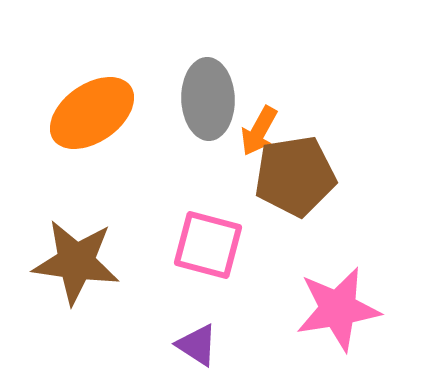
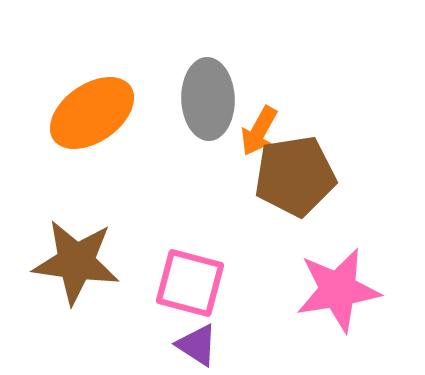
pink square: moved 18 px left, 38 px down
pink star: moved 19 px up
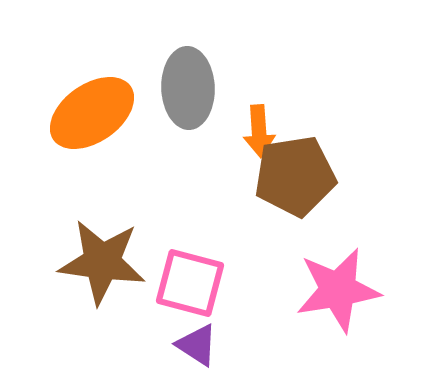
gray ellipse: moved 20 px left, 11 px up
orange arrow: rotated 33 degrees counterclockwise
brown star: moved 26 px right
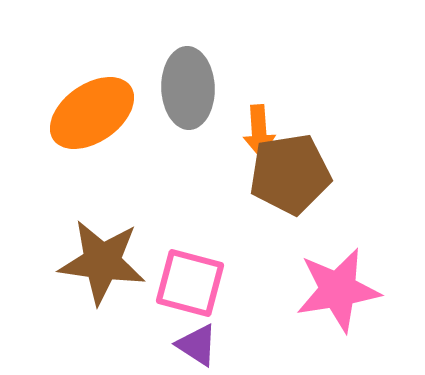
brown pentagon: moved 5 px left, 2 px up
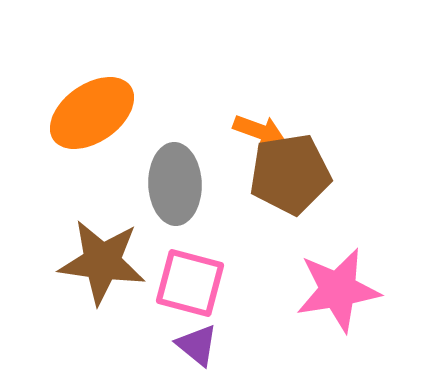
gray ellipse: moved 13 px left, 96 px down
orange arrow: rotated 66 degrees counterclockwise
purple triangle: rotated 6 degrees clockwise
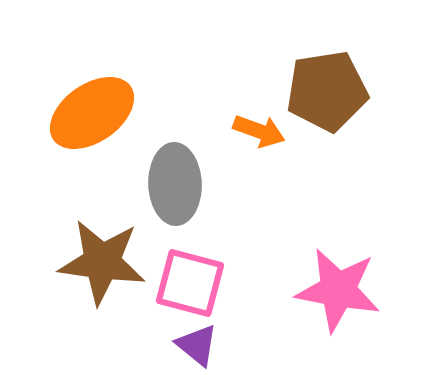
brown pentagon: moved 37 px right, 83 px up
pink star: rotated 20 degrees clockwise
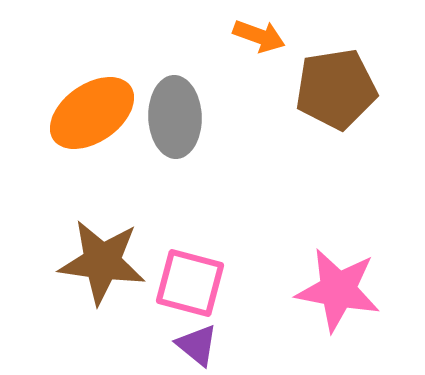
brown pentagon: moved 9 px right, 2 px up
orange arrow: moved 95 px up
gray ellipse: moved 67 px up
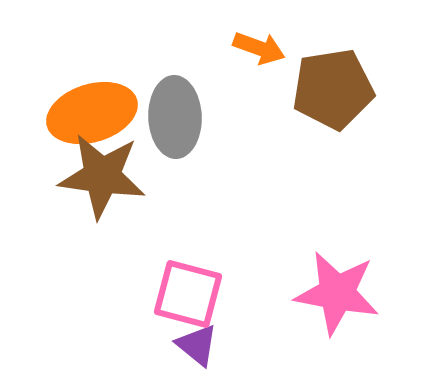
orange arrow: moved 12 px down
brown pentagon: moved 3 px left
orange ellipse: rotated 18 degrees clockwise
brown star: moved 86 px up
pink square: moved 2 px left, 11 px down
pink star: moved 1 px left, 3 px down
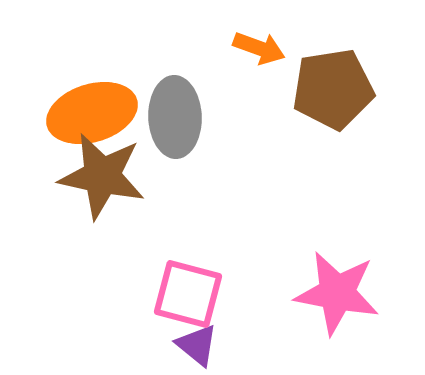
brown star: rotated 4 degrees clockwise
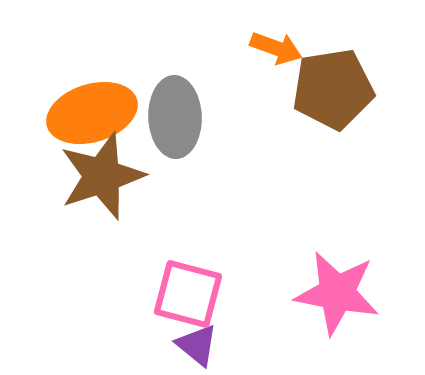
orange arrow: moved 17 px right
brown star: rotated 30 degrees counterclockwise
